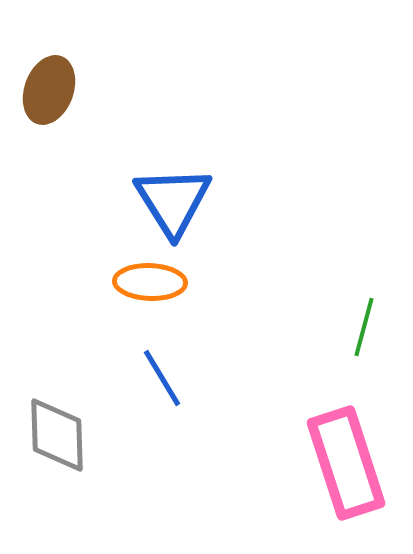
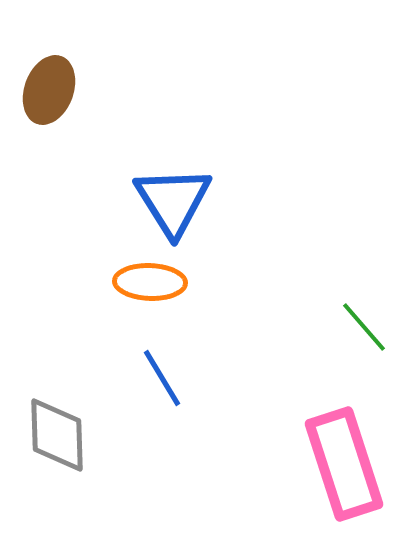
green line: rotated 56 degrees counterclockwise
pink rectangle: moved 2 px left, 1 px down
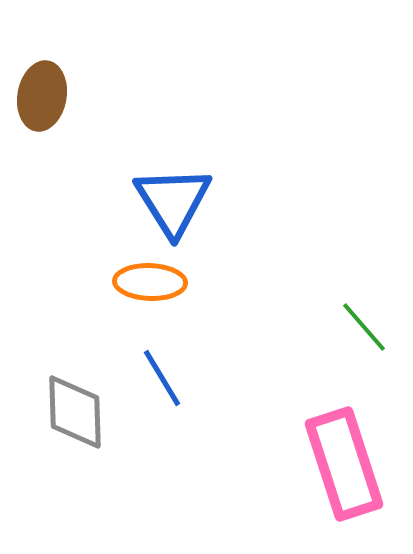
brown ellipse: moved 7 px left, 6 px down; rotated 10 degrees counterclockwise
gray diamond: moved 18 px right, 23 px up
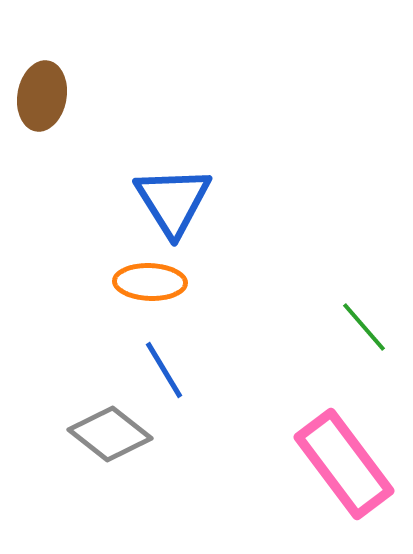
blue line: moved 2 px right, 8 px up
gray diamond: moved 35 px right, 22 px down; rotated 50 degrees counterclockwise
pink rectangle: rotated 19 degrees counterclockwise
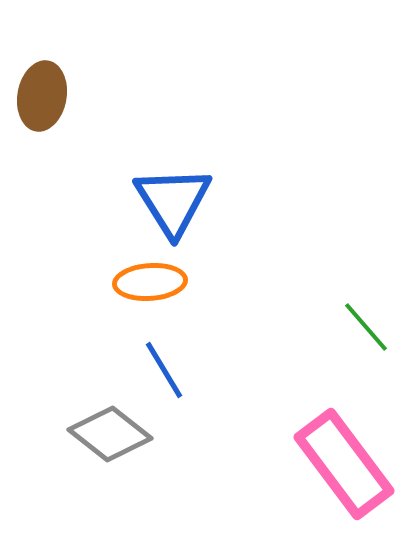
orange ellipse: rotated 6 degrees counterclockwise
green line: moved 2 px right
